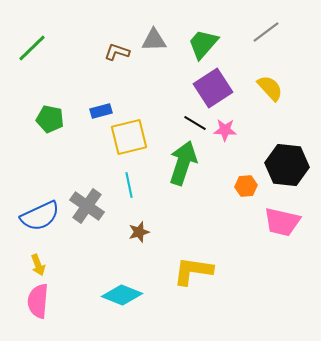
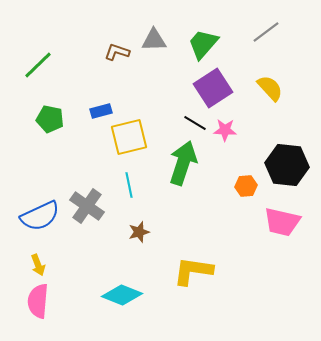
green line: moved 6 px right, 17 px down
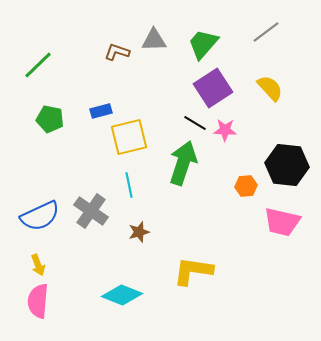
gray cross: moved 4 px right, 5 px down
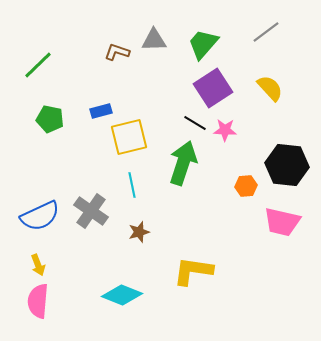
cyan line: moved 3 px right
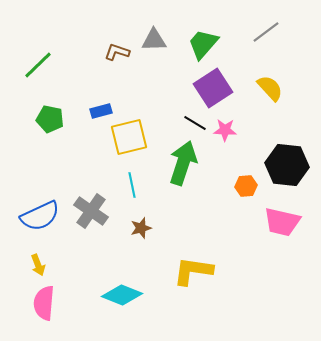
brown star: moved 2 px right, 4 px up
pink semicircle: moved 6 px right, 2 px down
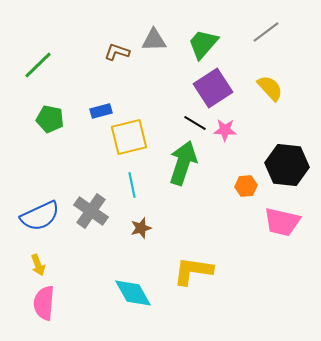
cyan diamond: moved 11 px right, 2 px up; rotated 39 degrees clockwise
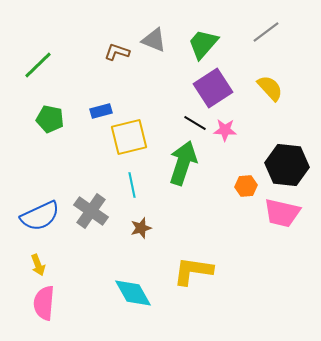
gray triangle: rotated 24 degrees clockwise
pink trapezoid: moved 9 px up
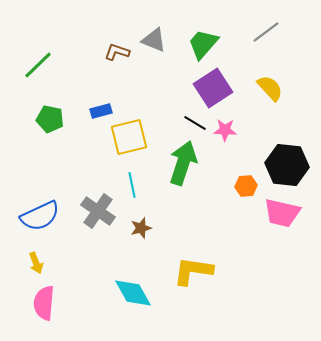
gray cross: moved 7 px right
yellow arrow: moved 2 px left, 2 px up
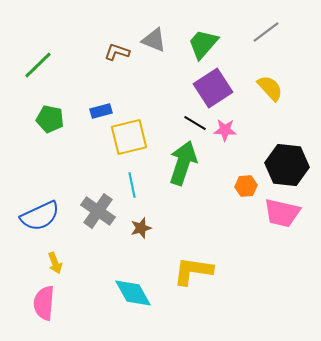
yellow arrow: moved 19 px right
